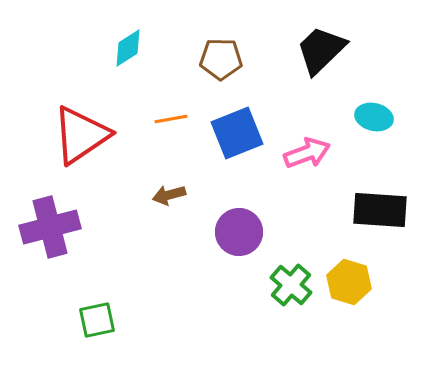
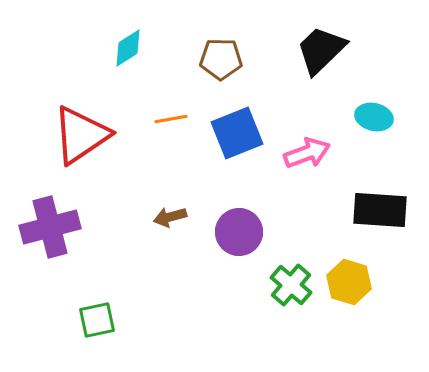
brown arrow: moved 1 px right, 22 px down
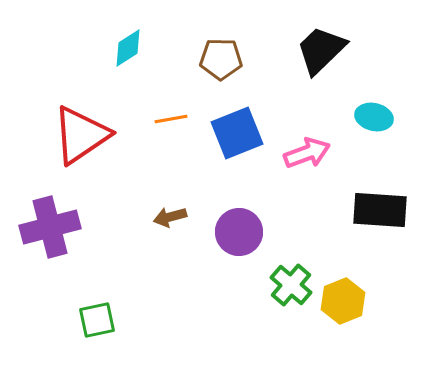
yellow hexagon: moved 6 px left, 19 px down; rotated 21 degrees clockwise
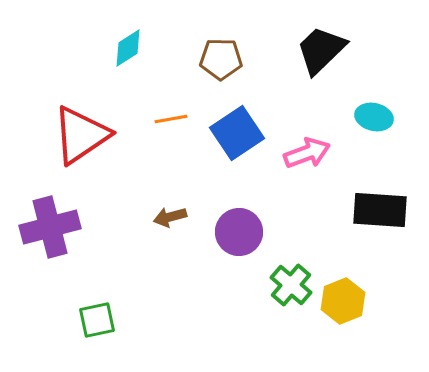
blue square: rotated 12 degrees counterclockwise
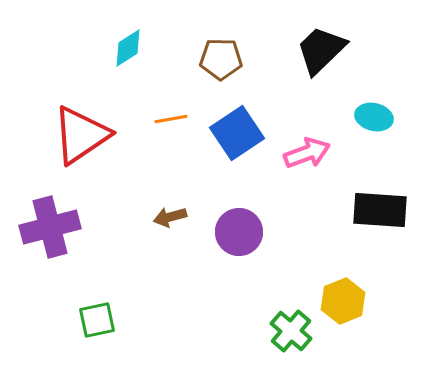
green cross: moved 46 px down
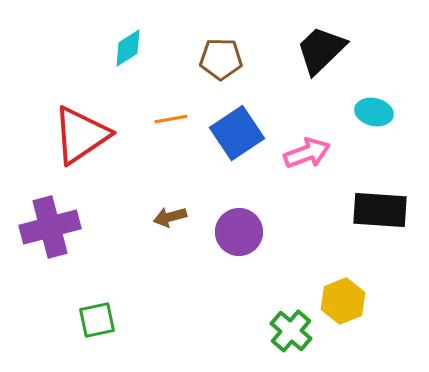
cyan ellipse: moved 5 px up
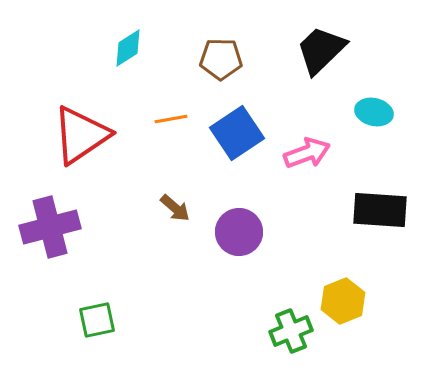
brown arrow: moved 5 px right, 9 px up; rotated 124 degrees counterclockwise
green cross: rotated 27 degrees clockwise
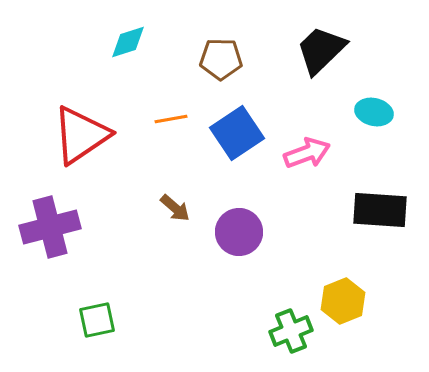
cyan diamond: moved 6 px up; rotated 15 degrees clockwise
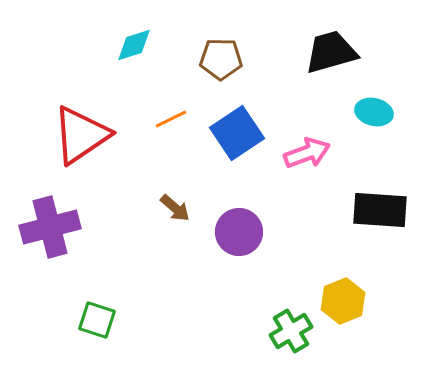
cyan diamond: moved 6 px right, 3 px down
black trapezoid: moved 10 px right, 2 px down; rotated 28 degrees clockwise
orange line: rotated 16 degrees counterclockwise
green square: rotated 30 degrees clockwise
green cross: rotated 9 degrees counterclockwise
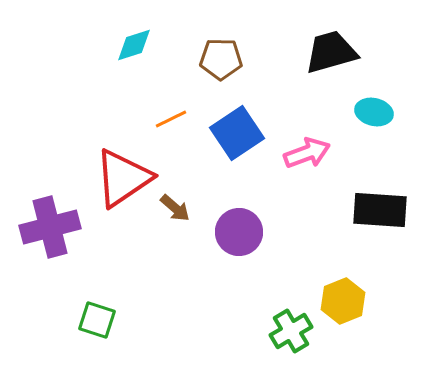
red triangle: moved 42 px right, 43 px down
